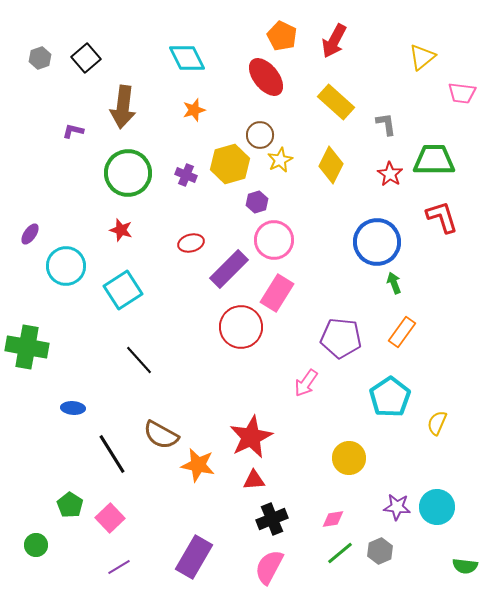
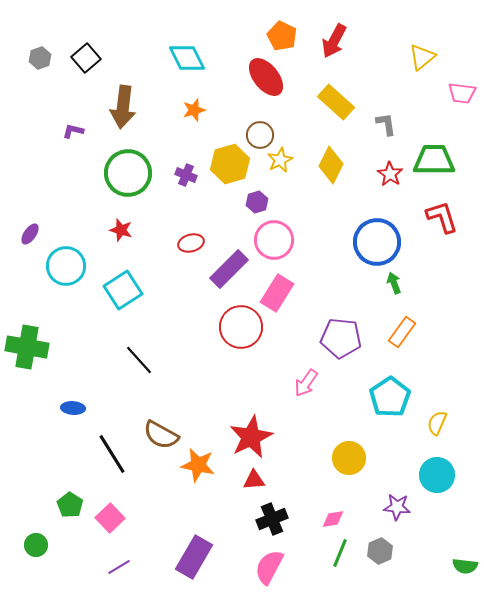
cyan circle at (437, 507): moved 32 px up
green line at (340, 553): rotated 28 degrees counterclockwise
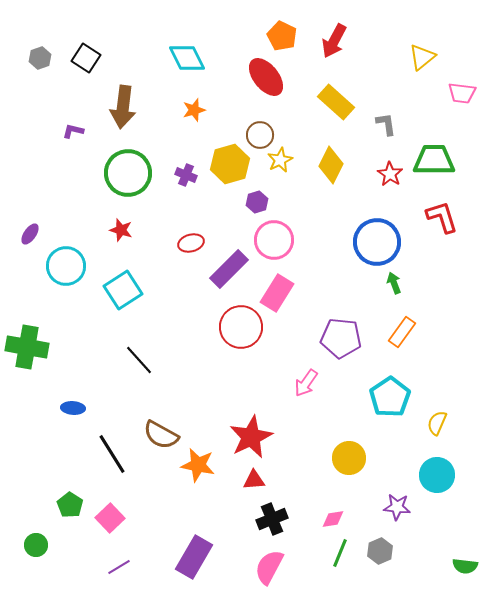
black square at (86, 58): rotated 16 degrees counterclockwise
